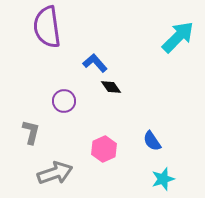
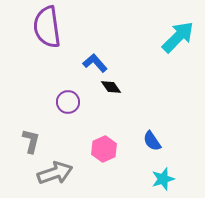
purple circle: moved 4 px right, 1 px down
gray L-shape: moved 9 px down
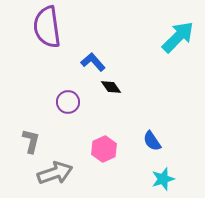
blue L-shape: moved 2 px left, 1 px up
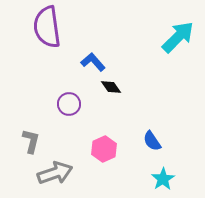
purple circle: moved 1 px right, 2 px down
cyan star: rotated 15 degrees counterclockwise
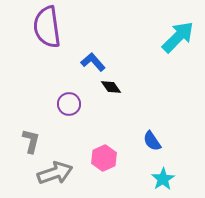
pink hexagon: moved 9 px down
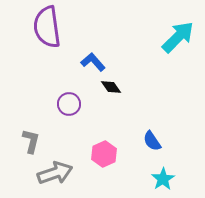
pink hexagon: moved 4 px up
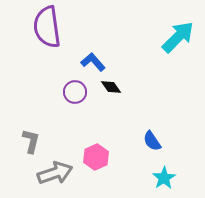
purple circle: moved 6 px right, 12 px up
pink hexagon: moved 8 px left, 3 px down
cyan star: moved 1 px right, 1 px up
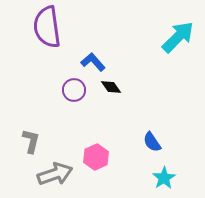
purple circle: moved 1 px left, 2 px up
blue semicircle: moved 1 px down
gray arrow: moved 1 px down
